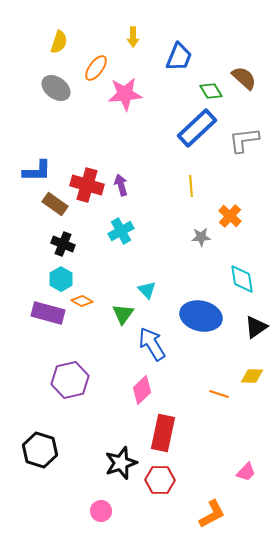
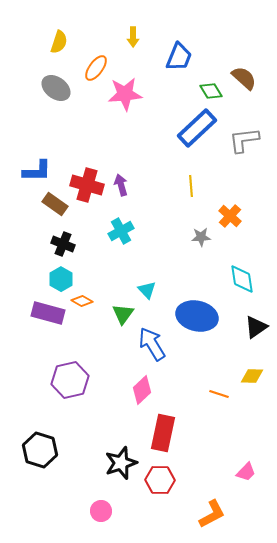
blue ellipse: moved 4 px left
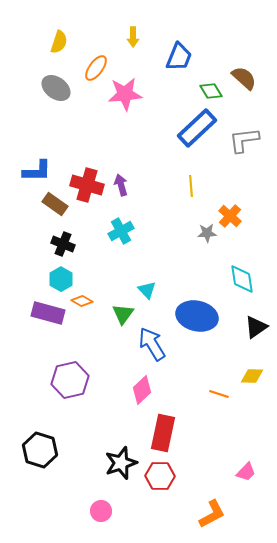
gray star: moved 6 px right, 4 px up
red hexagon: moved 4 px up
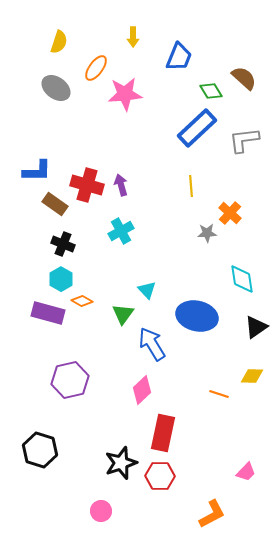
orange cross: moved 3 px up
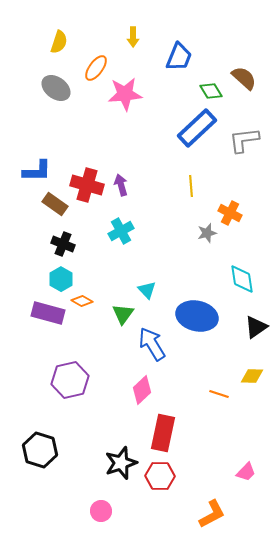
orange cross: rotated 15 degrees counterclockwise
gray star: rotated 12 degrees counterclockwise
